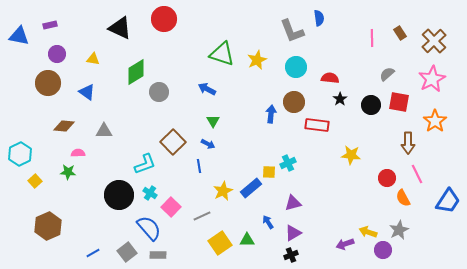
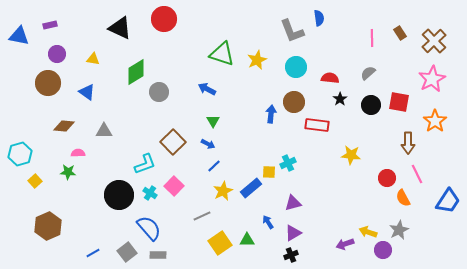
gray semicircle at (387, 74): moved 19 px left, 1 px up
cyan hexagon at (20, 154): rotated 10 degrees clockwise
blue line at (199, 166): moved 15 px right; rotated 56 degrees clockwise
pink square at (171, 207): moved 3 px right, 21 px up
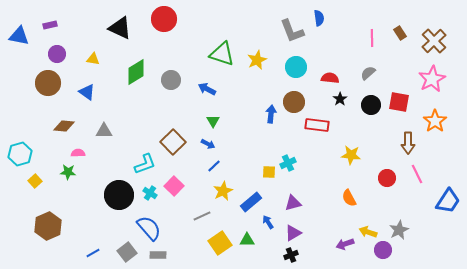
gray circle at (159, 92): moved 12 px right, 12 px up
blue rectangle at (251, 188): moved 14 px down
orange semicircle at (403, 198): moved 54 px left
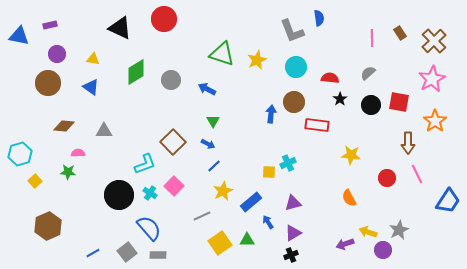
blue triangle at (87, 92): moved 4 px right, 5 px up
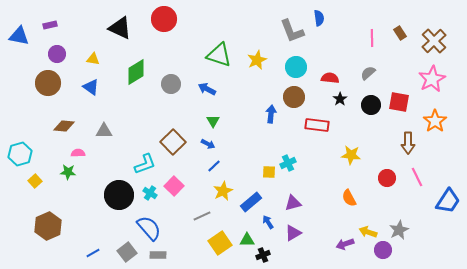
green triangle at (222, 54): moved 3 px left, 1 px down
gray circle at (171, 80): moved 4 px down
brown circle at (294, 102): moved 5 px up
pink line at (417, 174): moved 3 px down
black cross at (291, 255): moved 28 px left
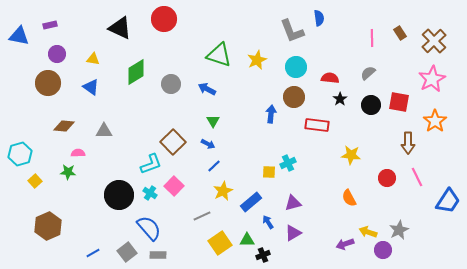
cyan L-shape at (145, 164): moved 6 px right
